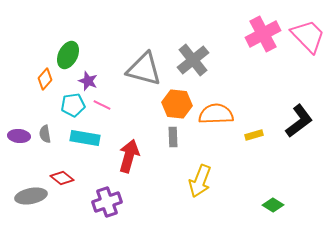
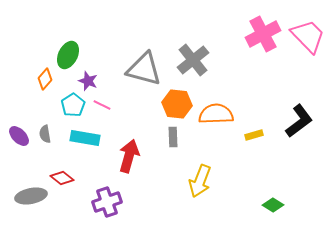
cyan pentagon: rotated 25 degrees counterclockwise
purple ellipse: rotated 40 degrees clockwise
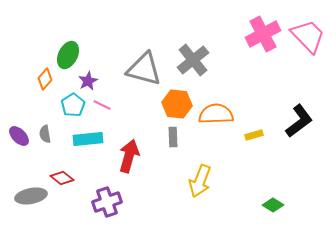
purple star: rotated 24 degrees clockwise
cyan rectangle: moved 3 px right, 1 px down; rotated 16 degrees counterclockwise
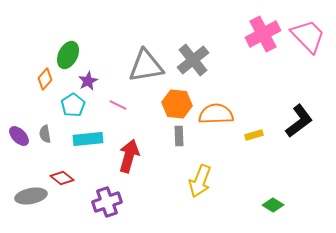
gray triangle: moved 2 px right, 3 px up; rotated 24 degrees counterclockwise
pink line: moved 16 px right
gray rectangle: moved 6 px right, 1 px up
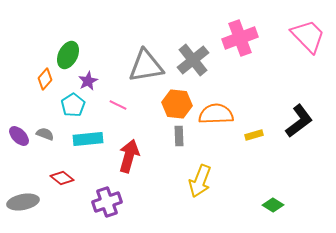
pink cross: moved 23 px left, 4 px down; rotated 8 degrees clockwise
gray semicircle: rotated 120 degrees clockwise
gray ellipse: moved 8 px left, 6 px down
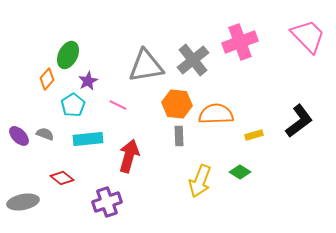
pink cross: moved 4 px down
orange diamond: moved 2 px right
green diamond: moved 33 px left, 33 px up
